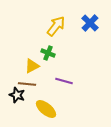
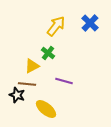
green cross: rotated 16 degrees clockwise
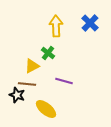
yellow arrow: rotated 40 degrees counterclockwise
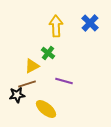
brown line: rotated 24 degrees counterclockwise
black star: rotated 28 degrees counterclockwise
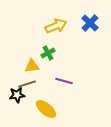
yellow arrow: rotated 70 degrees clockwise
green cross: rotated 24 degrees clockwise
yellow triangle: rotated 21 degrees clockwise
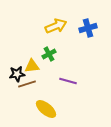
blue cross: moved 2 px left, 5 px down; rotated 30 degrees clockwise
green cross: moved 1 px right, 1 px down
purple line: moved 4 px right
black star: moved 21 px up
